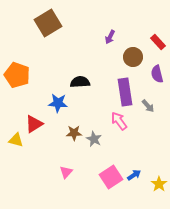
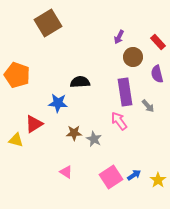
purple arrow: moved 9 px right
pink triangle: rotated 40 degrees counterclockwise
yellow star: moved 1 px left, 4 px up
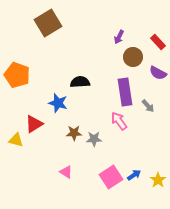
purple semicircle: moved 1 px right, 1 px up; rotated 48 degrees counterclockwise
blue star: rotated 12 degrees clockwise
gray star: rotated 28 degrees counterclockwise
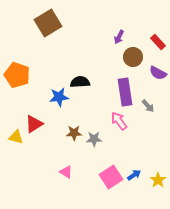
blue star: moved 1 px right, 6 px up; rotated 24 degrees counterclockwise
yellow triangle: moved 3 px up
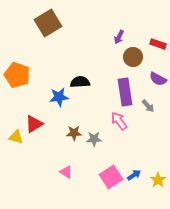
red rectangle: moved 2 px down; rotated 28 degrees counterclockwise
purple semicircle: moved 6 px down
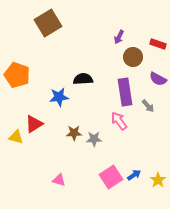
black semicircle: moved 3 px right, 3 px up
pink triangle: moved 7 px left, 8 px down; rotated 16 degrees counterclockwise
